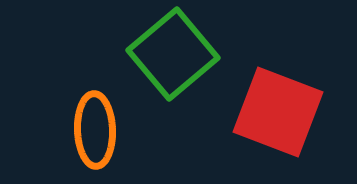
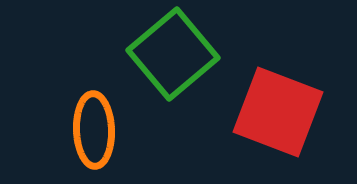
orange ellipse: moved 1 px left
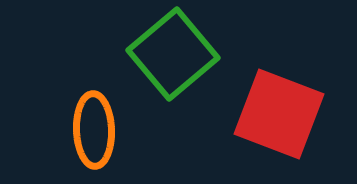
red square: moved 1 px right, 2 px down
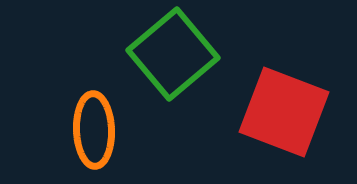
red square: moved 5 px right, 2 px up
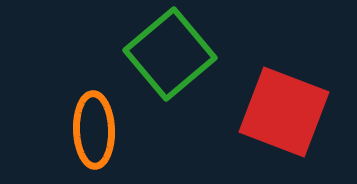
green square: moved 3 px left
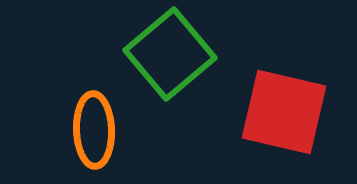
red square: rotated 8 degrees counterclockwise
